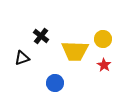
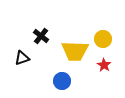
blue circle: moved 7 px right, 2 px up
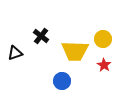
black triangle: moved 7 px left, 5 px up
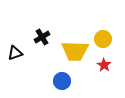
black cross: moved 1 px right, 1 px down; rotated 21 degrees clockwise
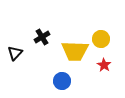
yellow circle: moved 2 px left
black triangle: rotated 28 degrees counterclockwise
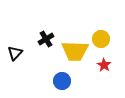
black cross: moved 4 px right, 2 px down
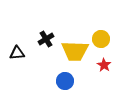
black triangle: moved 2 px right; rotated 42 degrees clockwise
blue circle: moved 3 px right
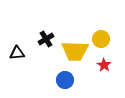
blue circle: moved 1 px up
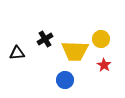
black cross: moved 1 px left
